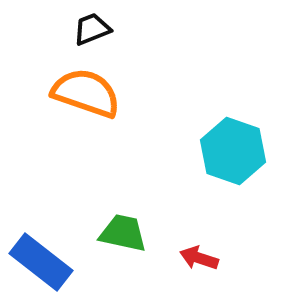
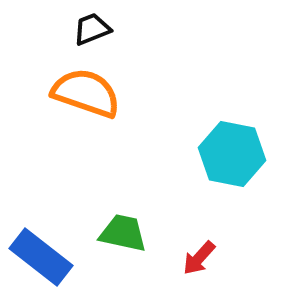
cyan hexagon: moved 1 px left, 3 px down; rotated 8 degrees counterclockwise
red arrow: rotated 66 degrees counterclockwise
blue rectangle: moved 5 px up
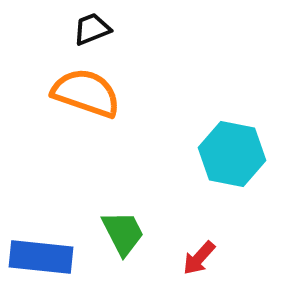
green trapezoid: rotated 51 degrees clockwise
blue rectangle: rotated 32 degrees counterclockwise
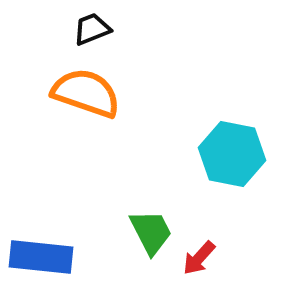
green trapezoid: moved 28 px right, 1 px up
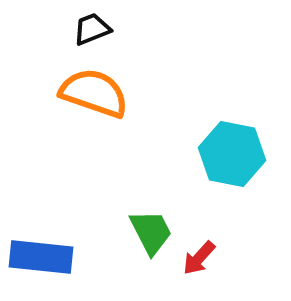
orange semicircle: moved 8 px right
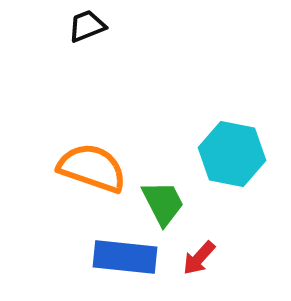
black trapezoid: moved 5 px left, 3 px up
orange semicircle: moved 2 px left, 75 px down
green trapezoid: moved 12 px right, 29 px up
blue rectangle: moved 84 px right
